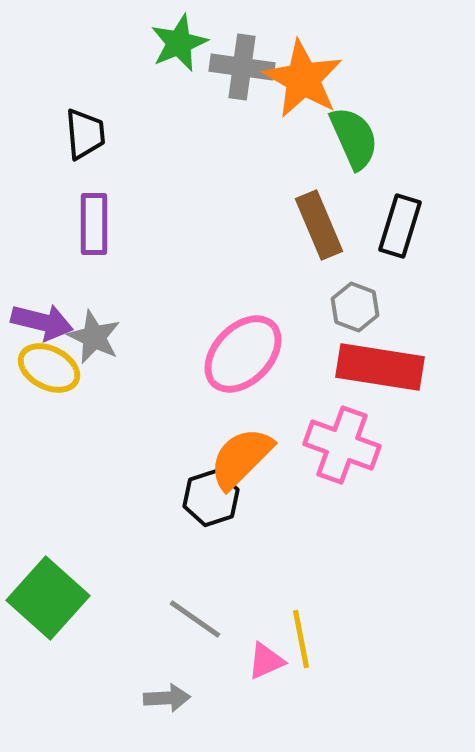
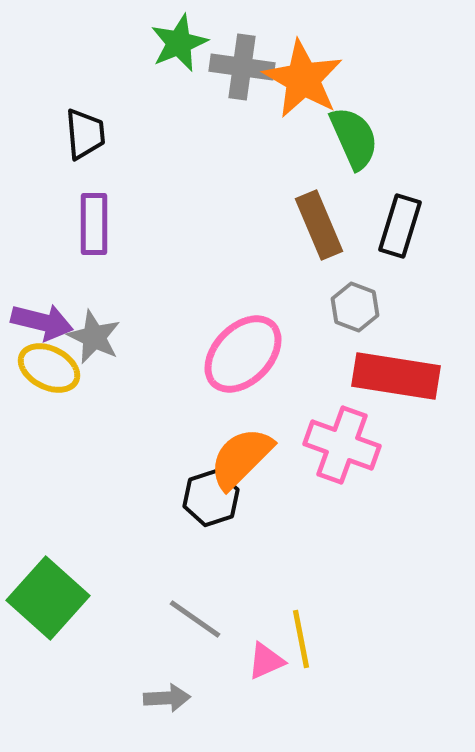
red rectangle: moved 16 px right, 9 px down
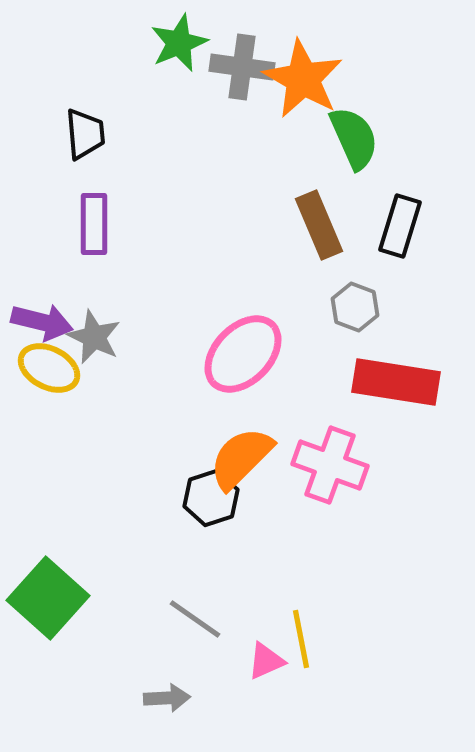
red rectangle: moved 6 px down
pink cross: moved 12 px left, 20 px down
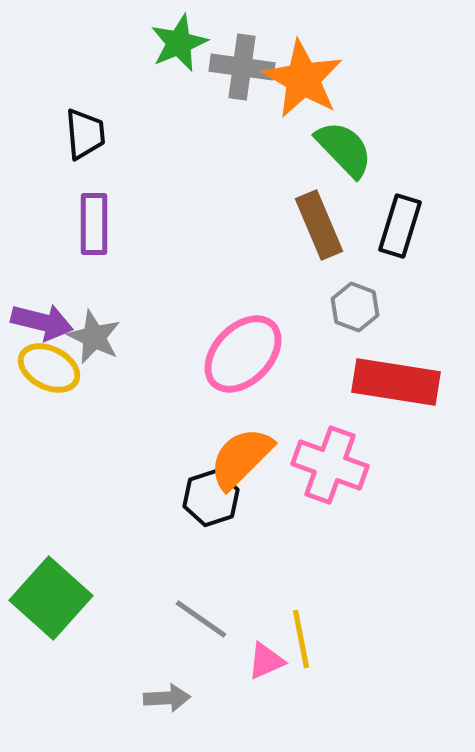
green semicircle: moved 10 px left, 11 px down; rotated 20 degrees counterclockwise
green square: moved 3 px right
gray line: moved 6 px right
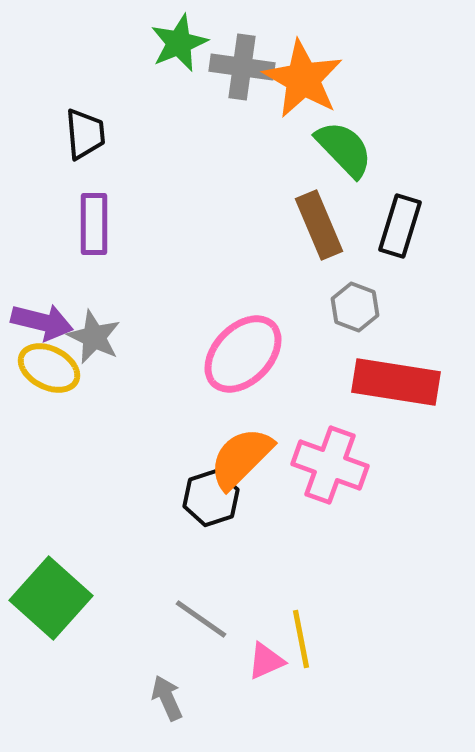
gray arrow: rotated 111 degrees counterclockwise
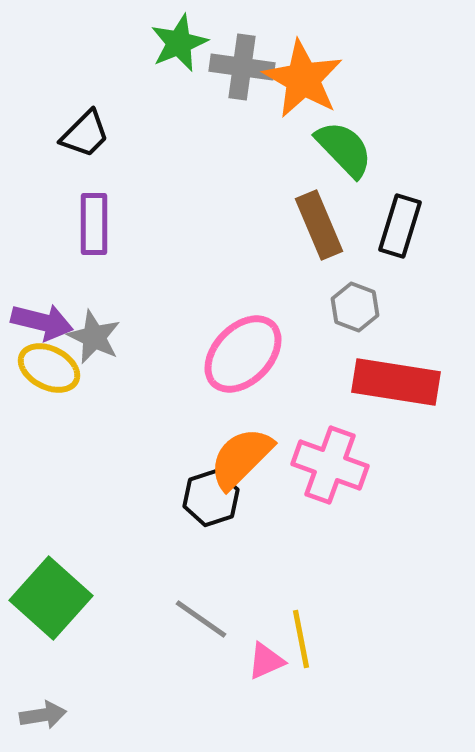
black trapezoid: rotated 50 degrees clockwise
gray arrow: moved 124 px left, 17 px down; rotated 105 degrees clockwise
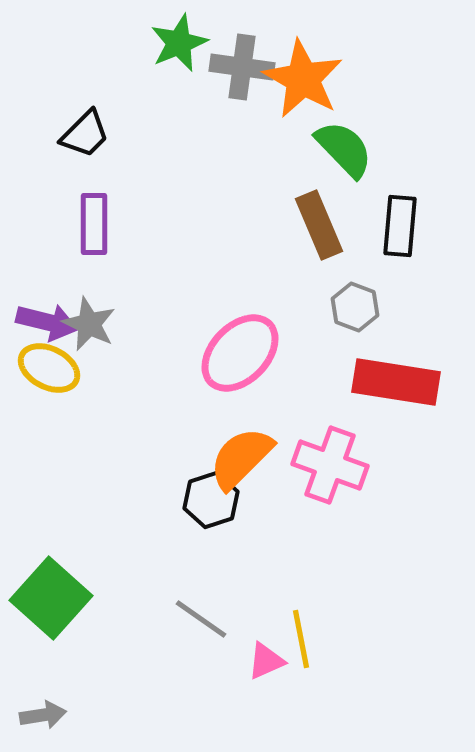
black rectangle: rotated 12 degrees counterclockwise
purple arrow: moved 5 px right
gray star: moved 5 px left, 13 px up
pink ellipse: moved 3 px left, 1 px up
black hexagon: moved 2 px down
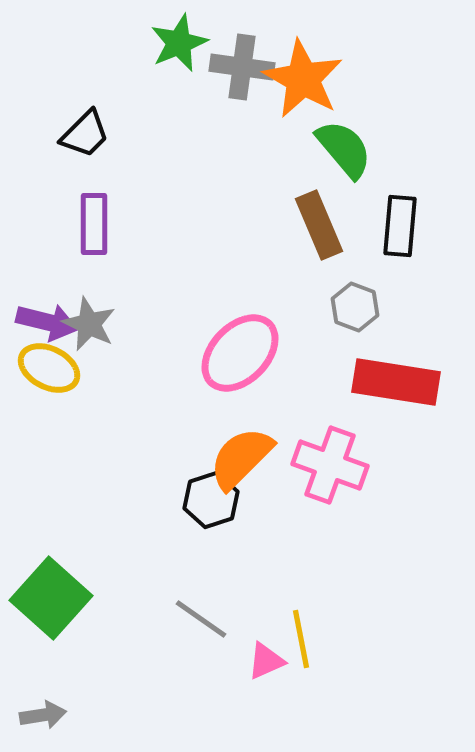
green semicircle: rotated 4 degrees clockwise
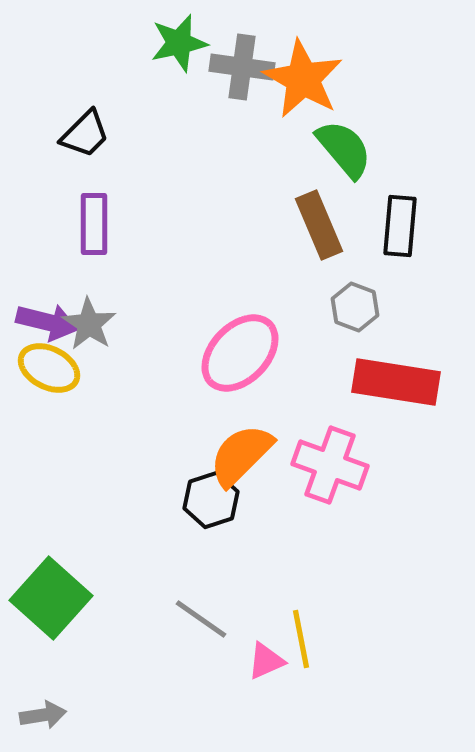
green star: rotated 10 degrees clockwise
gray star: rotated 8 degrees clockwise
orange semicircle: moved 3 px up
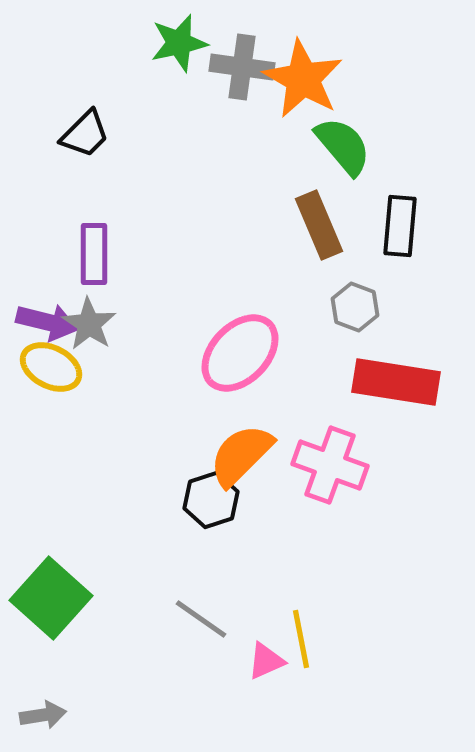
green semicircle: moved 1 px left, 3 px up
purple rectangle: moved 30 px down
yellow ellipse: moved 2 px right, 1 px up
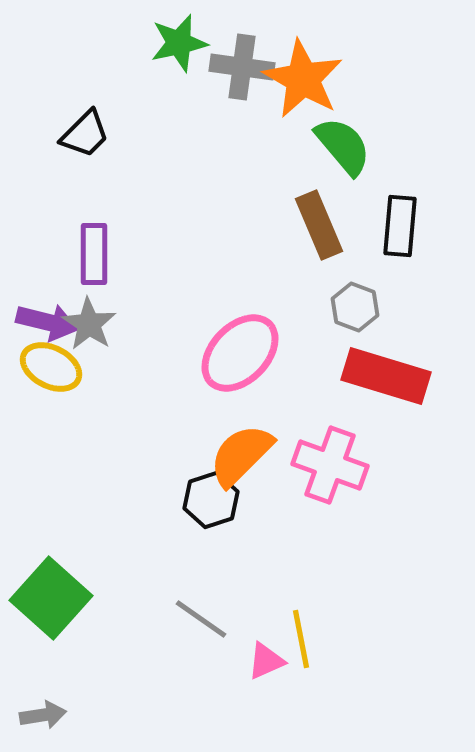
red rectangle: moved 10 px left, 6 px up; rotated 8 degrees clockwise
